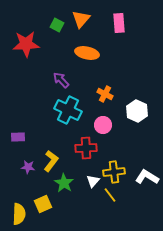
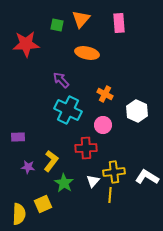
green square: rotated 16 degrees counterclockwise
yellow line: rotated 42 degrees clockwise
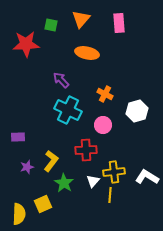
green square: moved 6 px left
white hexagon: rotated 20 degrees clockwise
red cross: moved 2 px down
purple star: moved 1 px left; rotated 24 degrees counterclockwise
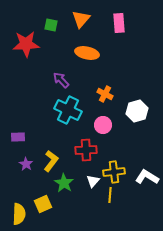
purple star: moved 1 px left, 3 px up; rotated 24 degrees counterclockwise
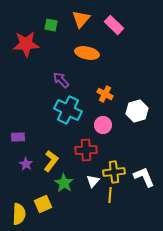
pink rectangle: moved 5 px left, 2 px down; rotated 42 degrees counterclockwise
white L-shape: moved 3 px left; rotated 35 degrees clockwise
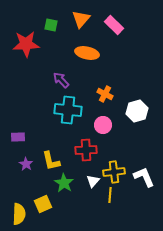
cyan cross: rotated 20 degrees counterclockwise
yellow L-shape: rotated 130 degrees clockwise
